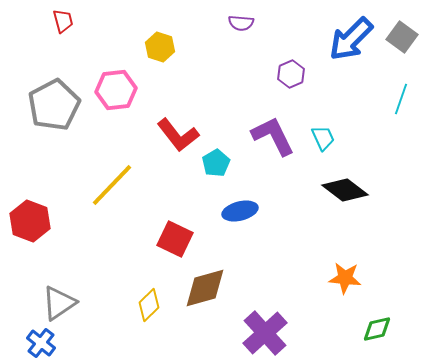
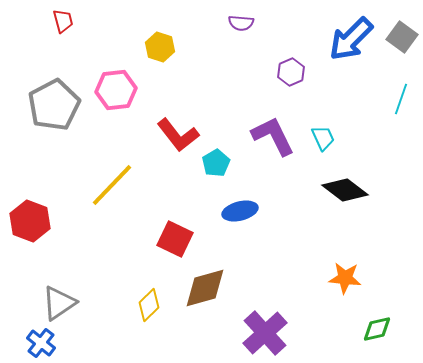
purple hexagon: moved 2 px up
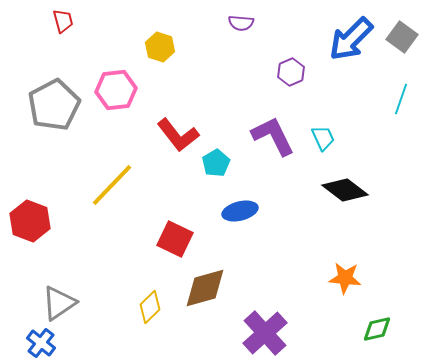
yellow diamond: moved 1 px right, 2 px down
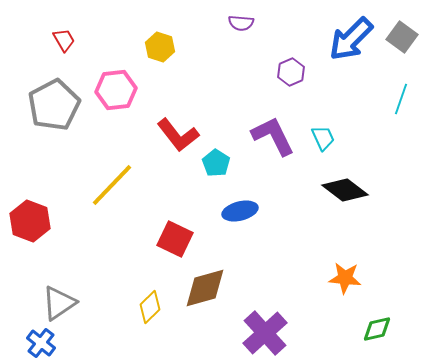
red trapezoid: moved 1 px right, 19 px down; rotated 15 degrees counterclockwise
cyan pentagon: rotated 8 degrees counterclockwise
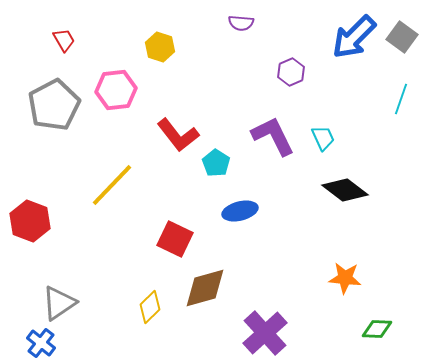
blue arrow: moved 3 px right, 2 px up
green diamond: rotated 16 degrees clockwise
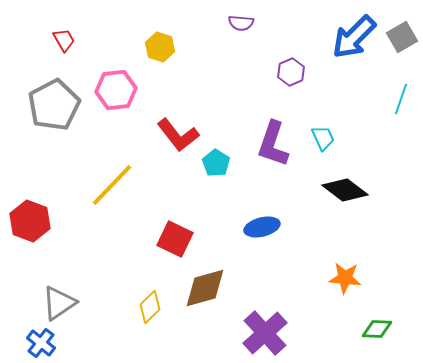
gray square: rotated 24 degrees clockwise
purple L-shape: moved 8 px down; rotated 135 degrees counterclockwise
blue ellipse: moved 22 px right, 16 px down
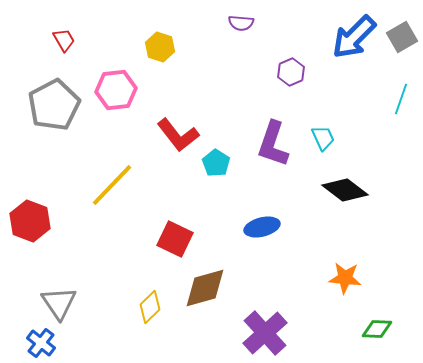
gray triangle: rotated 30 degrees counterclockwise
